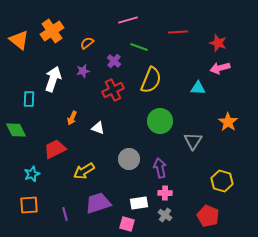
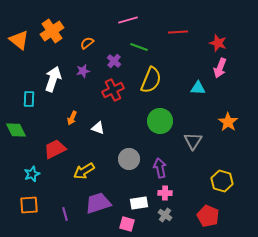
pink arrow: rotated 54 degrees counterclockwise
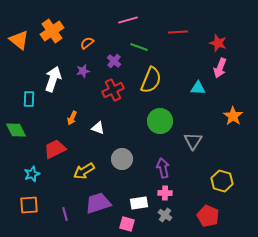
orange star: moved 5 px right, 6 px up
gray circle: moved 7 px left
purple arrow: moved 3 px right
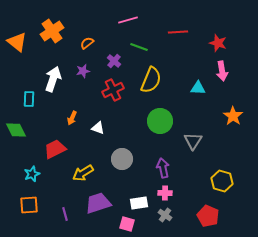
orange triangle: moved 2 px left, 2 px down
pink arrow: moved 2 px right, 3 px down; rotated 30 degrees counterclockwise
yellow arrow: moved 1 px left, 2 px down
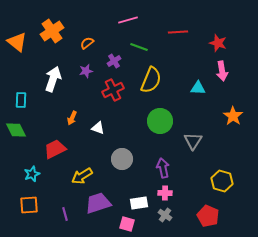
purple cross: rotated 16 degrees clockwise
purple star: moved 3 px right
cyan rectangle: moved 8 px left, 1 px down
yellow arrow: moved 1 px left, 3 px down
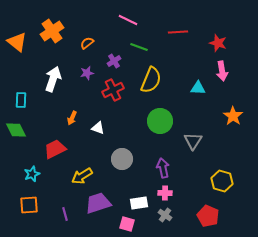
pink line: rotated 42 degrees clockwise
purple star: moved 1 px right, 2 px down
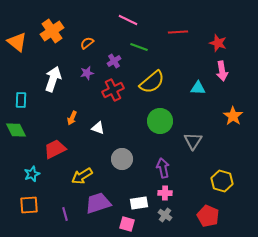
yellow semicircle: moved 1 px right, 2 px down; rotated 28 degrees clockwise
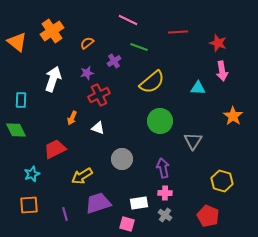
red cross: moved 14 px left, 5 px down
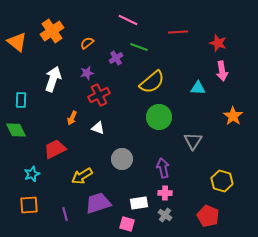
purple cross: moved 2 px right, 3 px up
green circle: moved 1 px left, 4 px up
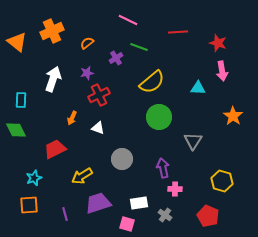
orange cross: rotated 10 degrees clockwise
cyan star: moved 2 px right, 4 px down
pink cross: moved 10 px right, 4 px up
